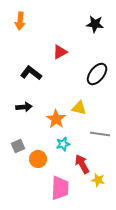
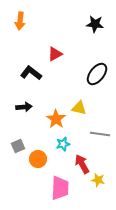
red triangle: moved 5 px left, 2 px down
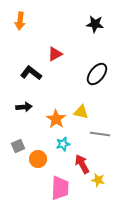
yellow triangle: moved 2 px right, 4 px down
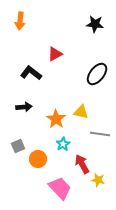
cyan star: rotated 16 degrees counterclockwise
pink trapezoid: rotated 45 degrees counterclockwise
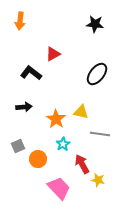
red triangle: moved 2 px left
pink trapezoid: moved 1 px left
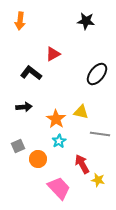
black star: moved 9 px left, 3 px up
cyan star: moved 4 px left, 3 px up
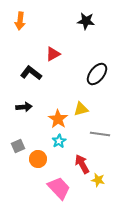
yellow triangle: moved 3 px up; rotated 28 degrees counterclockwise
orange star: moved 2 px right
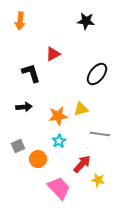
black L-shape: rotated 35 degrees clockwise
orange star: moved 3 px up; rotated 30 degrees clockwise
red arrow: rotated 72 degrees clockwise
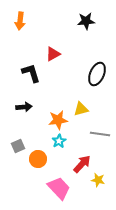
black star: rotated 12 degrees counterclockwise
black ellipse: rotated 15 degrees counterclockwise
orange star: moved 4 px down
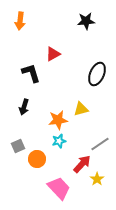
black arrow: rotated 112 degrees clockwise
gray line: moved 10 px down; rotated 42 degrees counterclockwise
cyan star: rotated 16 degrees clockwise
orange circle: moved 1 px left
yellow star: moved 1 px left, 1 px up; rotated 24 degrees clockwise
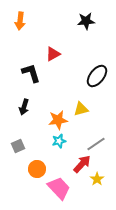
black ellipse: moved 2 px down; rotated 15 degrees clockwise
gray line: moved 4 px left
orange circle: moved 10 px down
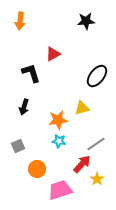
yellow triangle: moved 1 px right, 1 px up
cyan star: rotated 24 degrees clockwise
pink trapezoid: moved 1 px right, 2 px down; rotated 65 degrees counterclockwise
